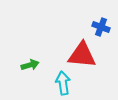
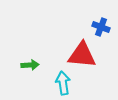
green arrow: rotated 12 degrees clockwise
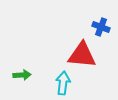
green arrow: moved 8 px left, 10 px down
cyan arrow: rotated 15 degrees clockwise
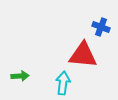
red triangle: moved 1 px right
green arrow: moved 2 px left, 1 px down
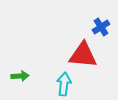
blue cross: rotated 36 degrees clockwise
cyan arrow: moved 1 px right, 1 px down
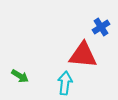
green arrow: rotated 36 degrees clockwise
cyan arrow: moved 1 px right, 1 px up
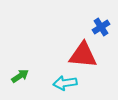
green arrow: rotated 66 degrees counterclockwise
cyan arrow: rotated 105 degrees counterclockwise
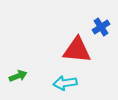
red triangle: moved 6 px left, 5 px up
green arrow: moved 2 px left; rotated 12 degrees clockwise
